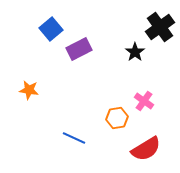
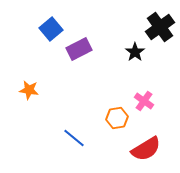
blue line: rotated 15 degrees clockwise
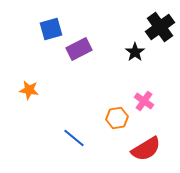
blue square: rotated 25 degrees clockwise
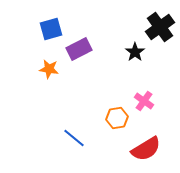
orange star: moved 20 px right, 21 px up
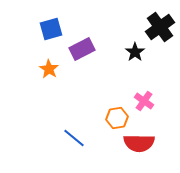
purple rectangle: moved 3 px right
orange star: rotated 24 degrees clockwise
red semicircle: moved 7 px left, 6 px up; rotated 32 degrees clockwise
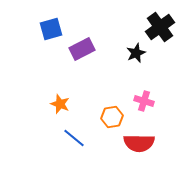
black star: moved 1 px right, 1 px down; rotated 12 degrees clockwise
orange star: moved 11 px right, 35 px down; rotated 12 degrees counterclockwise
pink cross: rotated 18 degrees counterclockwise
orange hexagon: moved 5 px left, 1 px up
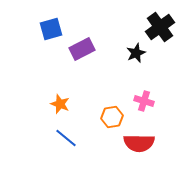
blue line: moved 8 px left
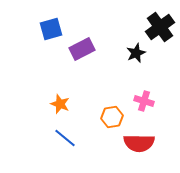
blue line: moved 1 px left
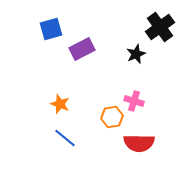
black star: moved 1 px down
pink cross: moved 10 px left
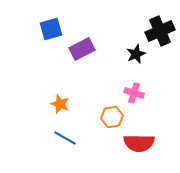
black cross: moved 4 px down; rotated 12 degrees clockwise
pink cross: moved 8 px up
blue line: rotated 10 degrees counterclockwise
